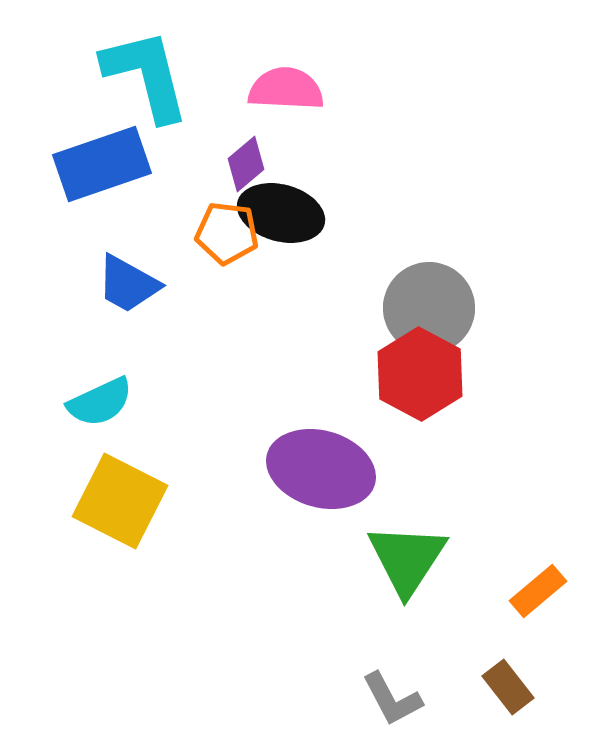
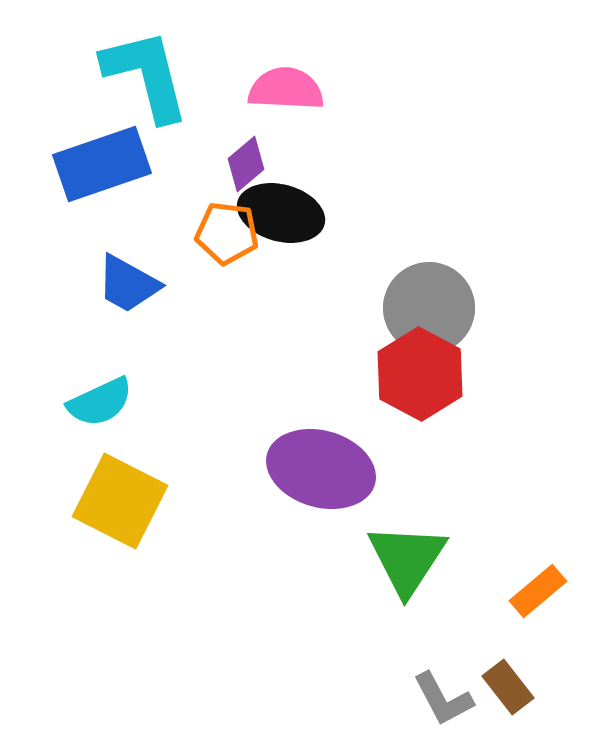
gray L-shape: moved 51 px right
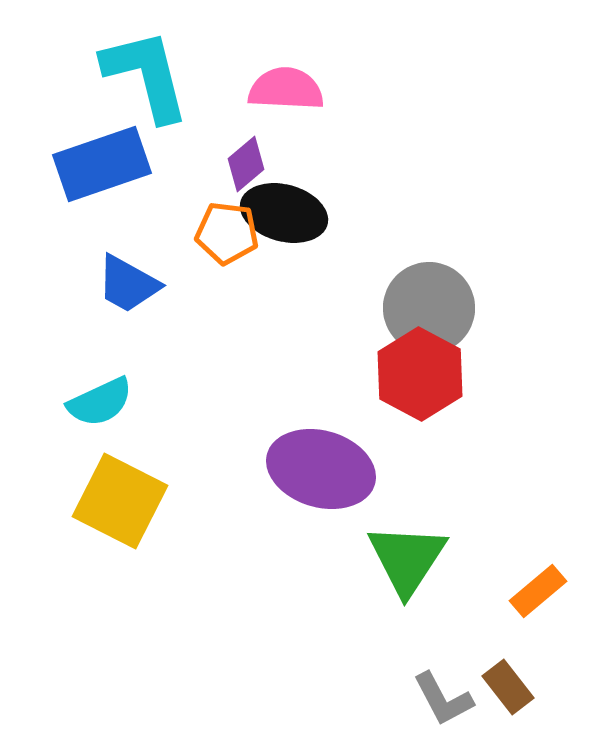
black ellipse: moved 3 px right
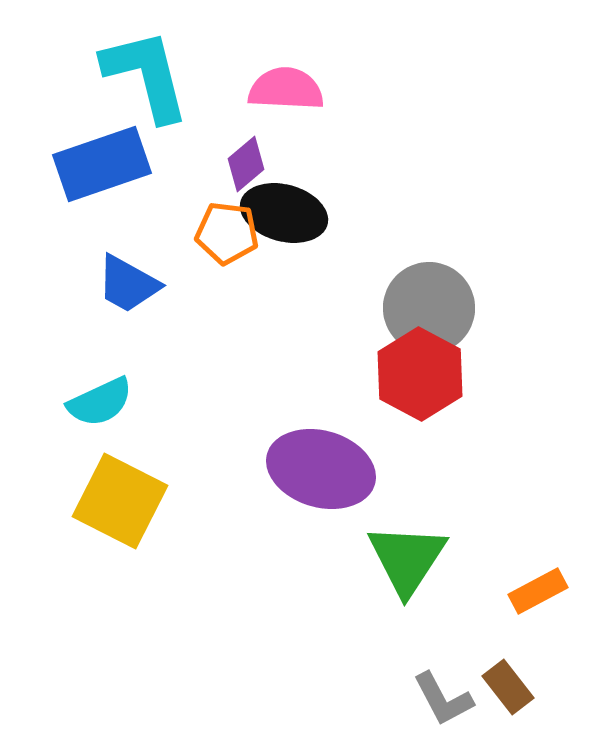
orange rectangle: rotated 12 degrees clockwise
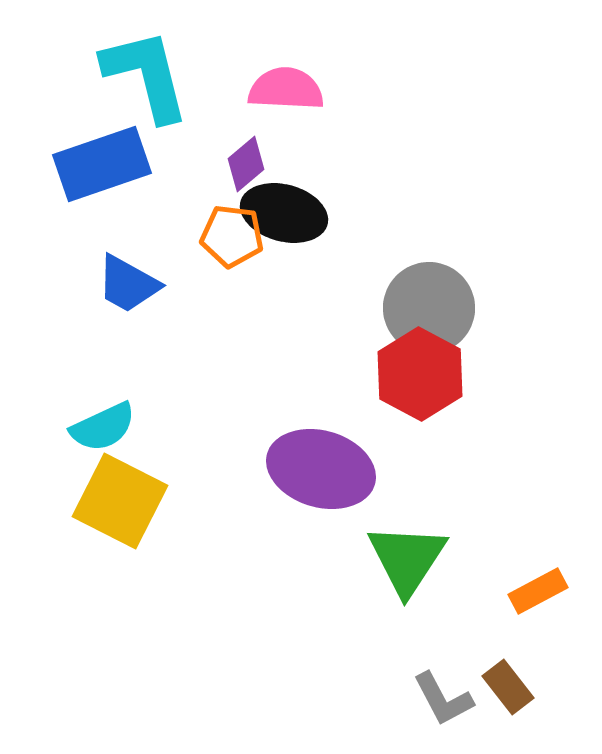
orange pentagon: moved 5 px right, 3 px down
cyan semicircle: moved 3 px right, 25 px down
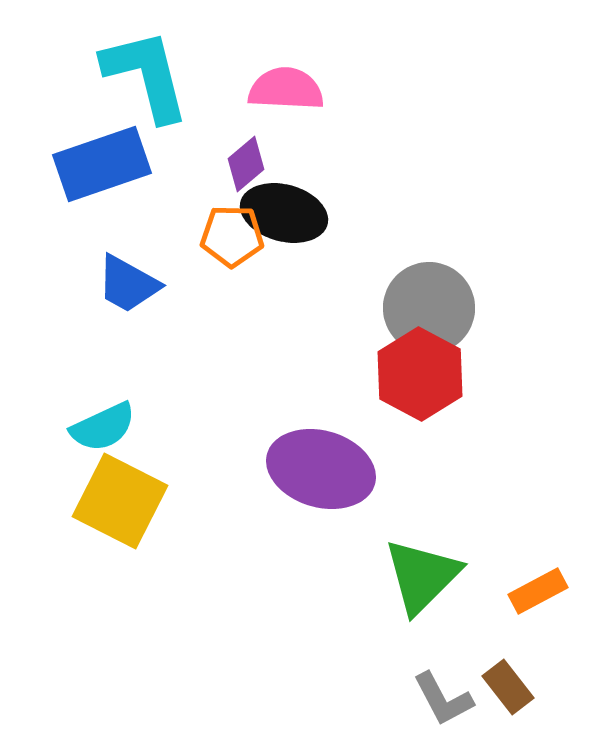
orange pentagon: rotated 6 degrees counterclockwise
green triangle: moved 15 px right, 17 px down; rotated 12 degrees clockwise
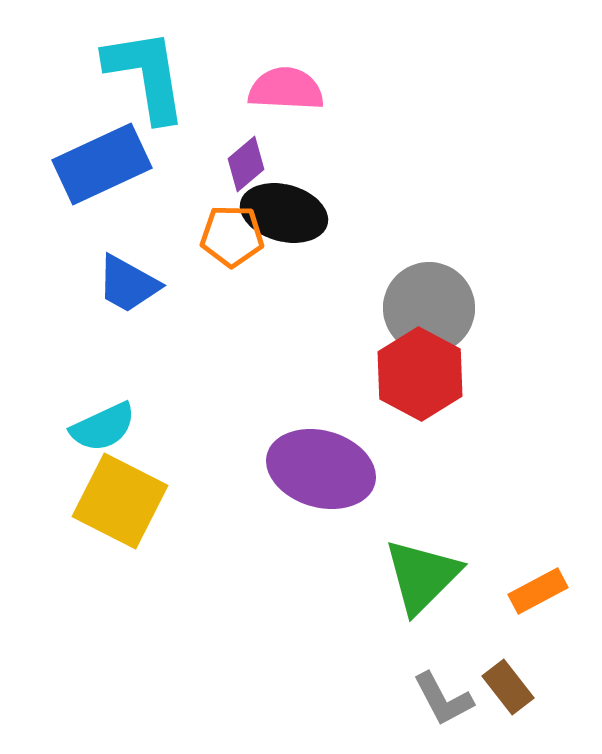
cyan L-shape: rotated 5 degrees clockwise
blue rectangle: rotated 6 degrees counterclockwise
